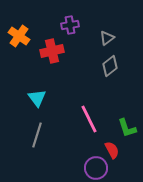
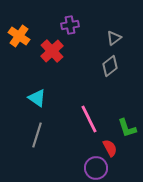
gray triangle: moved 7 px right
red cross: rotated 30 degrees counterclockwise
cyan triangle: rotated 18 degrees counterclockwise
red semicircle: moved 2 px left, 2 px up
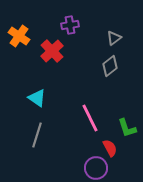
pink line: moved 1 px right, 1 px up
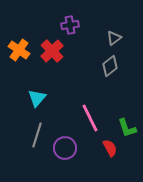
orange cross: moved 14 px down
cyan triangle: rotated 36 degrees clockwise
purple circle: moved 31 px left, 20 px up
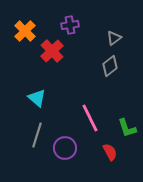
orange cross: moved 6 px right, 19 px up; rotated 10 degrees clockwise
cyan triangle: rotated 30 degrees counterclockwise
red semicircle: moved 4 px down
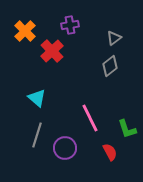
green L-shape: moved 1 px down
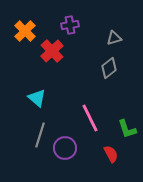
gray triangle: rotated 21 degrees clockwise
gray diamond: moved 1 px left, 2 px down
gray line: moved 3 px right
red semicircle: moved 1 px right, 2 px down
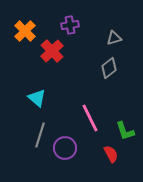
green L-shape: moved 2 px left, 2 px down
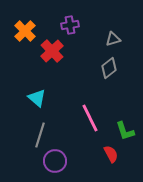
gray triangle: moved 1 px left, 1 px down
purple circle: moved 10 px left, 13 px down
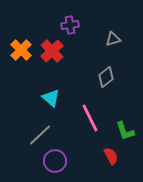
orange cross: moved 4 px left, 19 px down
gray diamond: moved 3 px left, 9 px down
cyan triangle: moved 14 px right
gray line: rotated 30 degrees clockwise
red semicircle: moved 2 px down
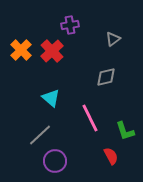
gray triangle: rotated 21 degrees counterclockwise
gray diamond: rotated 25 degrees clockwise
